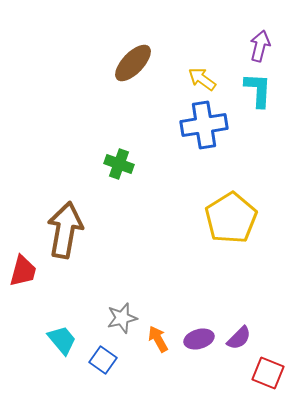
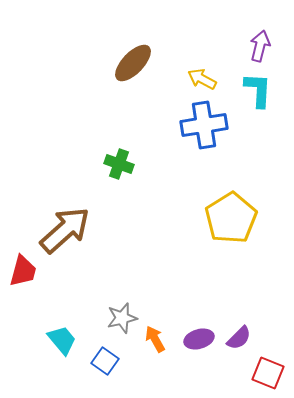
yellow arrow: rotated 8 degrees counterclockwise
brown arrow: rotated 38 degrees clockwise
orange arrow: moved 3 px left
blue square: moved 2 px right, 1 px down
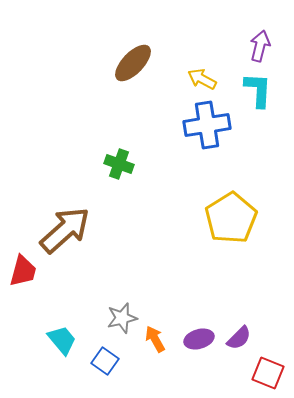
blue cross: moved 3 px right
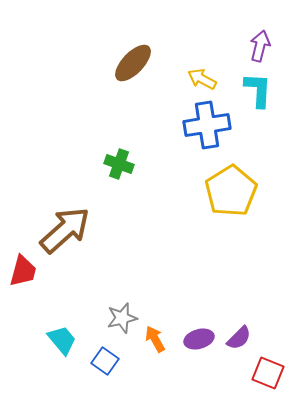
yellow pentagon: moved 27 px up
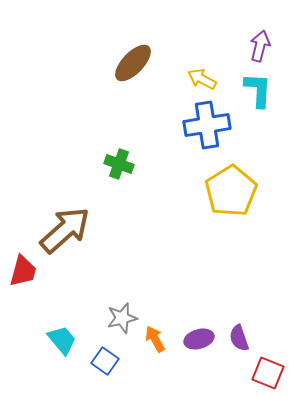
purple semicircle: rotated 116 degrees clockwise
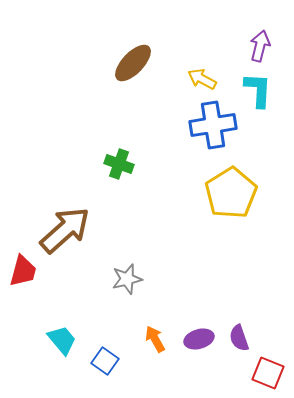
blue cross: moved 6 px right
yellow pentagon: moved 2 px down
gray star: moved 5 px right, 39 px up
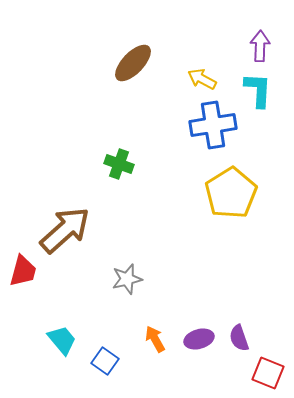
purple arrow: rotated 12 degrees counterclockwise
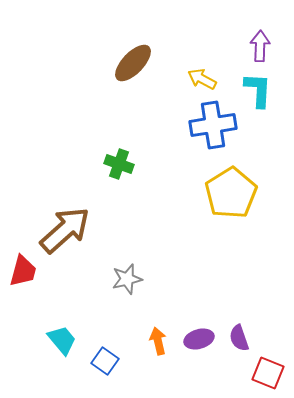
orange arrow: moved 3 px right, 2 px down; rotated 16 degrees clockwise
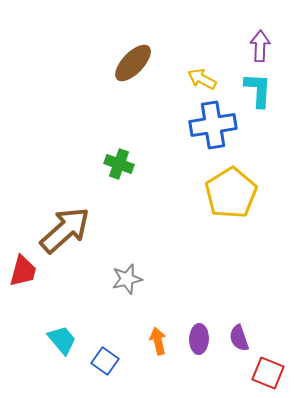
purple ellipse: rotated 72 degrees counterclockwise
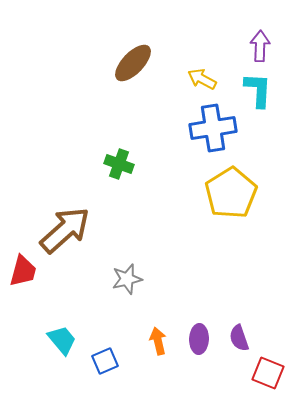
blue cross: moved 3 px down
blue square: rotated 32 degrees clockwise
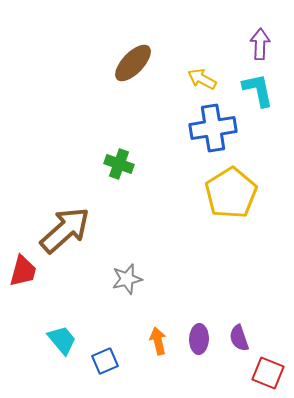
purple arrow: moved 2 px up
cyan L-shape: rotated 15 degrees counterclockwise
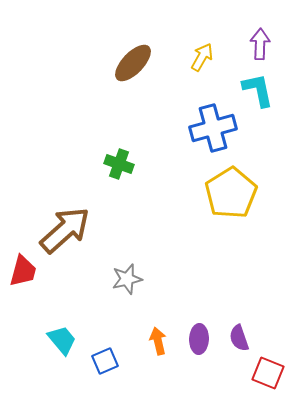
yellow arrow: moved 22 px up; rotated 92 degrees clockwise
blue cross: rotated 6 degrees counterclockwise
